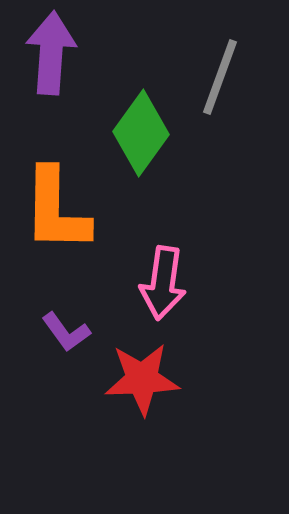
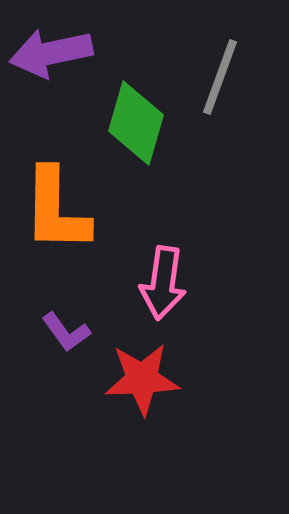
purple arrow: rotated 106 degrees counterclockwise
green diamond: moved 5 px left, 10 px up; rotated 20 degrees counterclockwise
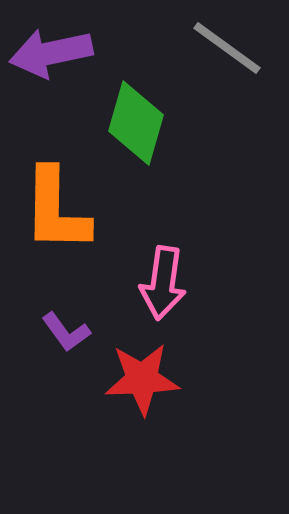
gray line: moved 7 px right, 29 px up; rotated 74 degrees counterclockwise
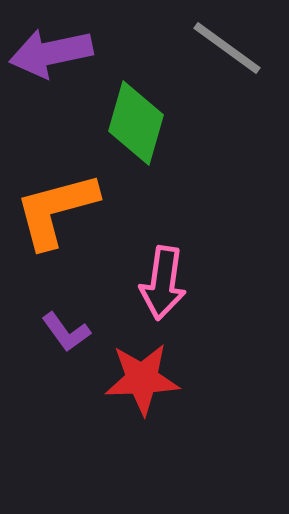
orange L-shape: rotated 74 degrees clockwise
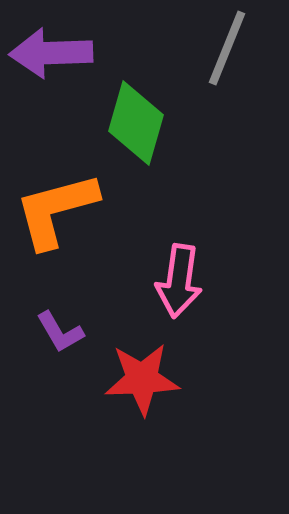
gray line: rotated 76 degrees clockwise
purple arrow: rotated 10 degrees clockwise
pink arrow: moved 16 px right, 2 px up
purple L-shape: moved 6 px left; rotated 6 degrees clockwise
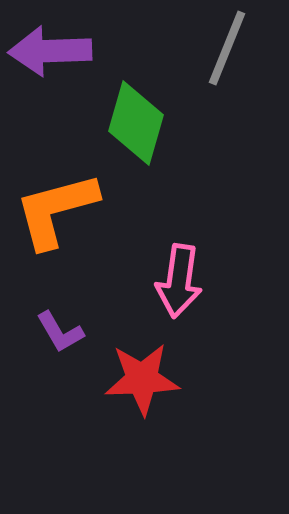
purple arrow: moved 1 px left, 2 px up
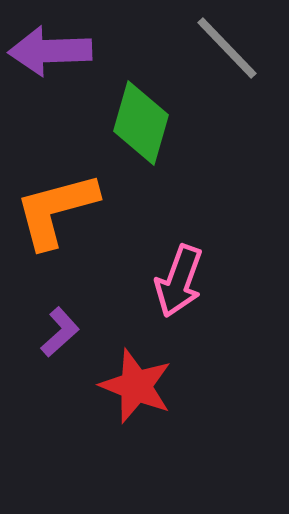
gray line: rotated 66 degrees counterclockwise
green diamond: moved 5 px right
pink arrow: rotated 12 degrees clockwise
purple L-shape: rotated 102 degrees counterclockwise
red star: moved 6 px left, 7 px down; rotated 24 degrees clockwise
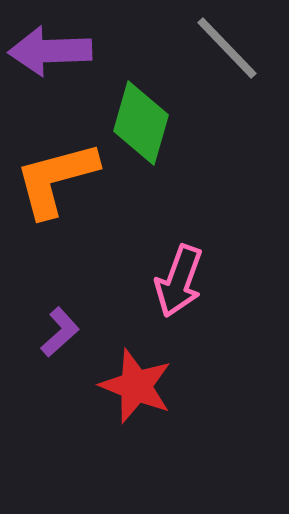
orange L-shape: moved 31 px up
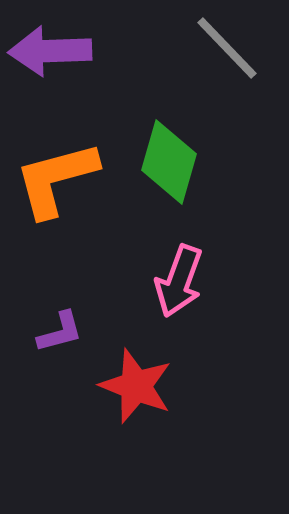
green diamond: moved 28 px right, 39 px down
purple L-shape: rotated 27 degrees clockwise
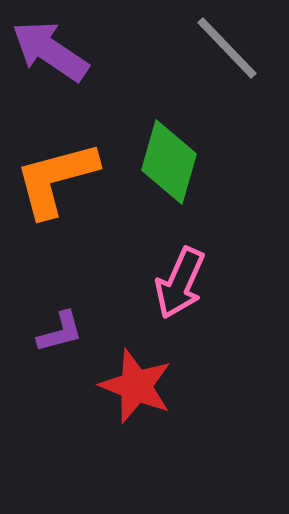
purple arrow: rotated 36 degrees clockwise
pink arrow: moved 1 px right, 2 px down; rotated 4 degrees clockwise
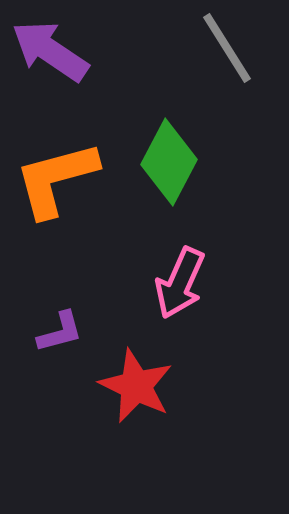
gray line: rotated 12 degrees clockwise
green diamond: rotated 12 degrees clockwise
red star: rotated 4 degrees clockwise
